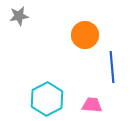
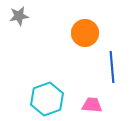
orange circle: moved 2 px up
cyan hexagon: rotated 8 degrees clockwise
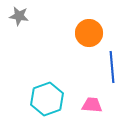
gray star: rotated 18 degrees clockwise
orange circle: moved 4 px right
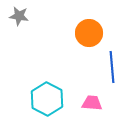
cyan hexagon: rotated 12 degrees counterclockwise
pink trapezoid: moved 2 px up
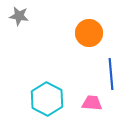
blue line: moved 1 px left, 7 px down
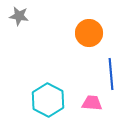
cyan hexagon: moved 1 px right, 1 px down
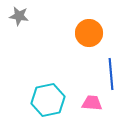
cyan hexagon: rotated 20 degrees clockwise
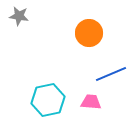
blue line: rotated 72 degrees clockwise
pink trapezoid: moved 1 px left, 1 px up
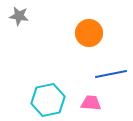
blue line: rotated 12 degrees clockwise
pink trapezoid: moved 1 px down
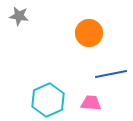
cyan hexagon: rotated 12 degrees counterclockwise
